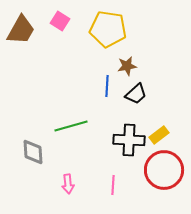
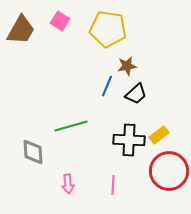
blue line: rotated 20 degrees clockwise
red circle: moved 5 px right, 1 px down
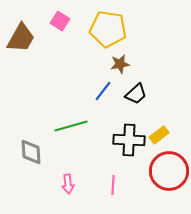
brown trapezoid: moved 8 px down
brown star: moved 7 px left, 2 px up
blue line: moved 4 px left, 5 px down; rotated 15 degrees clockwise
gray diamond: moved 2 px left
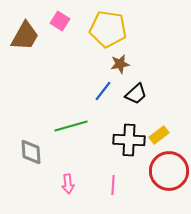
brown trapezoid: moved 4 px right, 2 px up
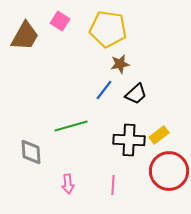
blue line: moved 1 px right, 1 px up
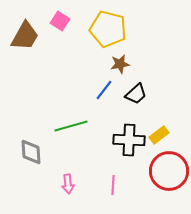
yellow pentagon: rotated 6 degrees clockwise
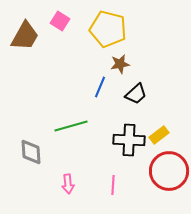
blue line: moved 4 px left, 3 px up; rotated 15 degrees counterclockwise
